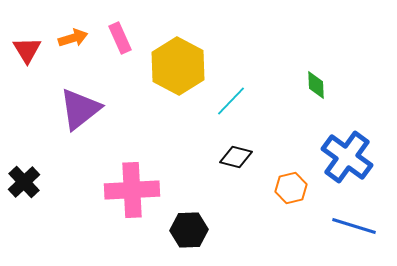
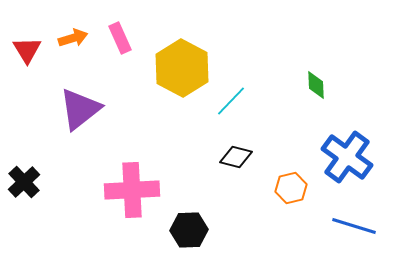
yellow hexagon: moved 4 px right, 2 px down
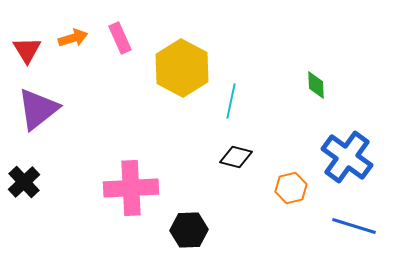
cyan line: rotated 32 degrees counterclockwise
purple triangle: moved 42 px left
pink cross: moved 1 px left, 2 px up
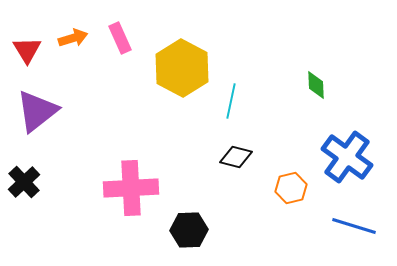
purple triangle: moved 1 px left, 2 px down
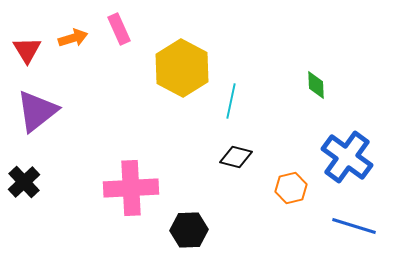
pink rectangle: moved 1 px left, 9 px up
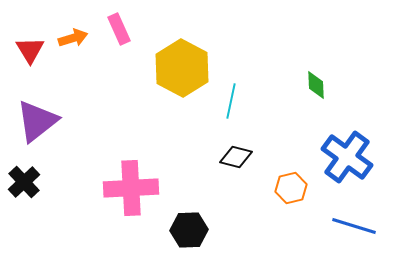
red triangle: moved 3 px right
purple triangle: moved 10 px down
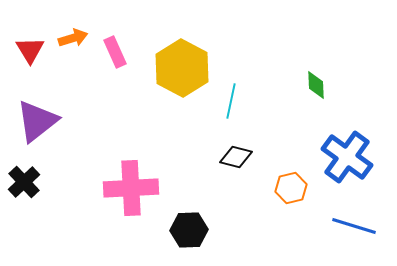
pink rectangle: moved 4 px left, 23 px down
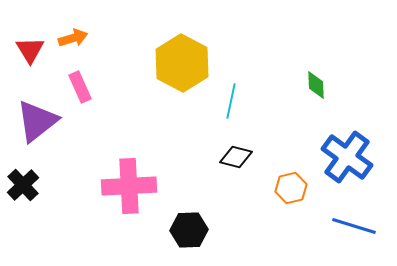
pink rectangle: moved 35 px left, 35 px down
yellow hexagon: moved 5 px up
black cross: moved 1 px left, 3 px down
pink cross: moved 2 px left, 2 px up
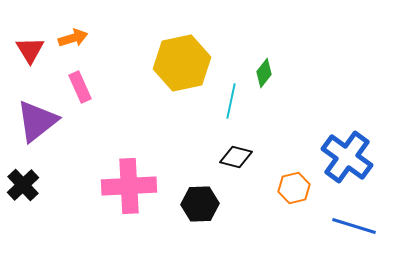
yellow hexagon: rotated 20 degrees clockwise
green diamond: moved 52 px left, 12 px up; rotated 40 degrees clockwise
orange hexagon: moved 3 px right
black hexagon: moved 11 px right, 26 px up
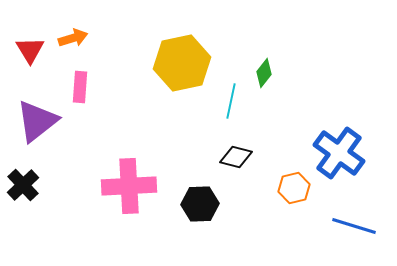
pink rectangle: rotated 28 degrees clockwise
blue cross: moved 8 px left, 4 px up
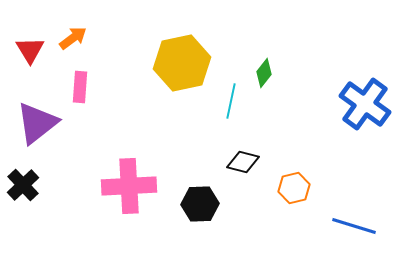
orange arrow: rotated 20 degrees counterclockwise
purple triangle: moved 2 px down
blue cross: moved 26 px right, 49 px up
black diamond: moved 7 px right, 5 px down
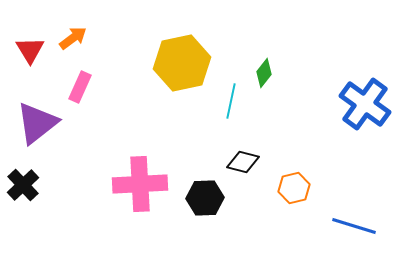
pink rectangle: rotated 20 degrees clockwise
pink cross: moved 11 px right, 2 px up
black hexagon: moved 5 px right, 6 px up
